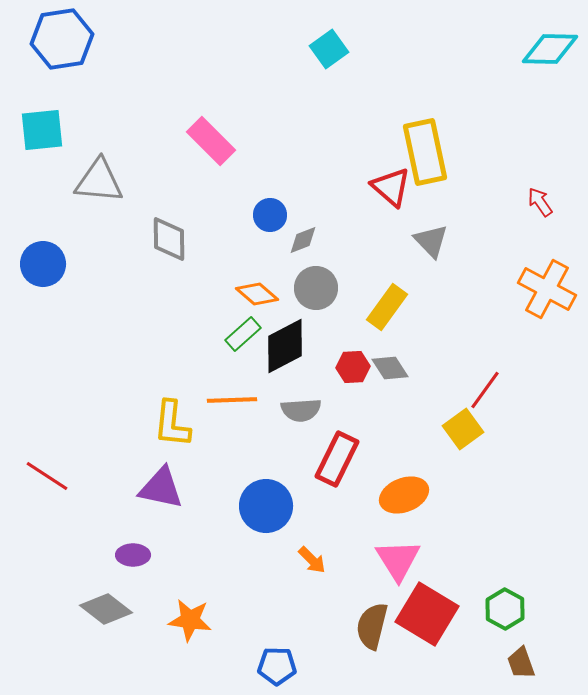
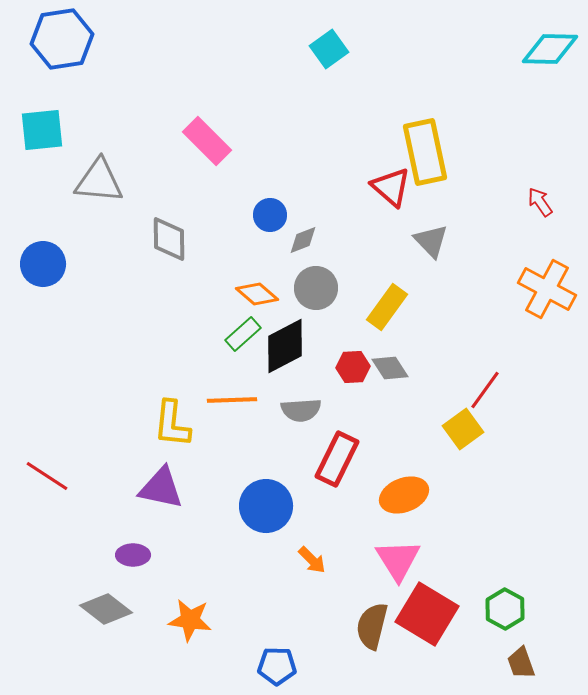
pink rectangle at (211, 141): moved 4 px left
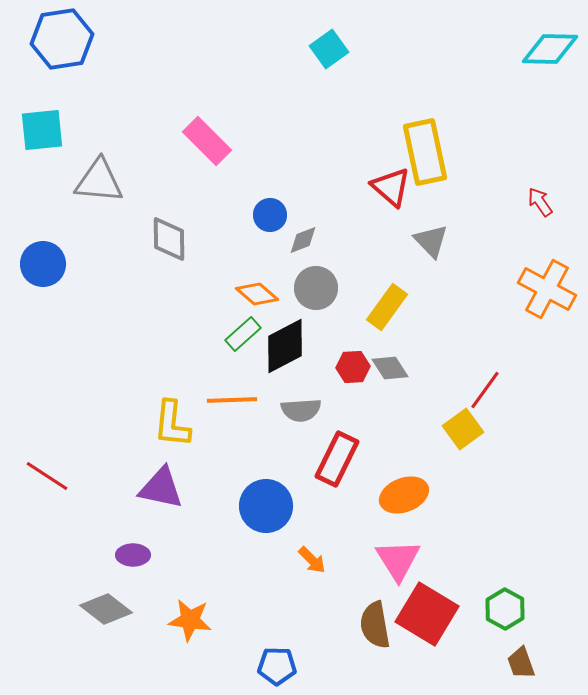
brown semicircle at (372, 626): moved 3 px right, 1 px up; rotated 24 degrees counterclockwise
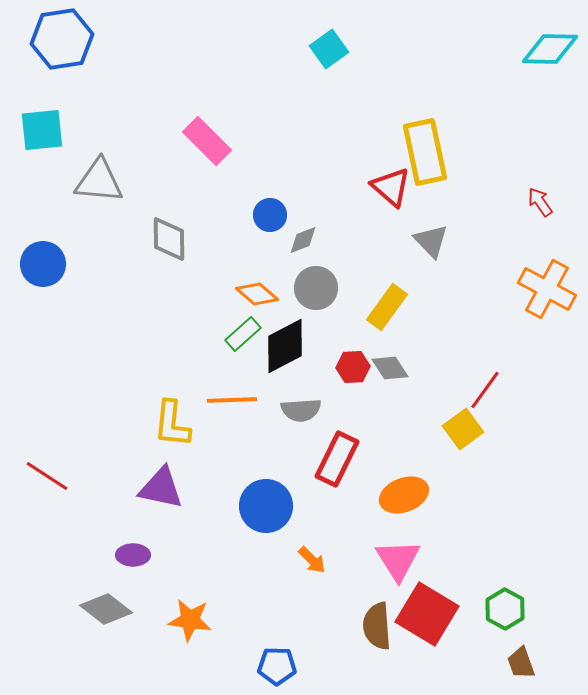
brown semicircle at (375, 625): moved 2 px right, 1 px down; rotated 6 degrees clockwise
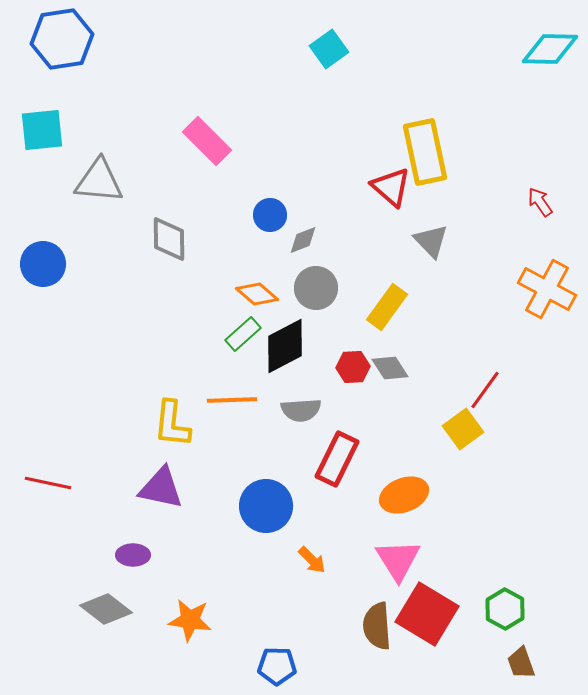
red line at (47, 476): moved 1 px right, 7 px down; rotated 21 degrees counterclockwise
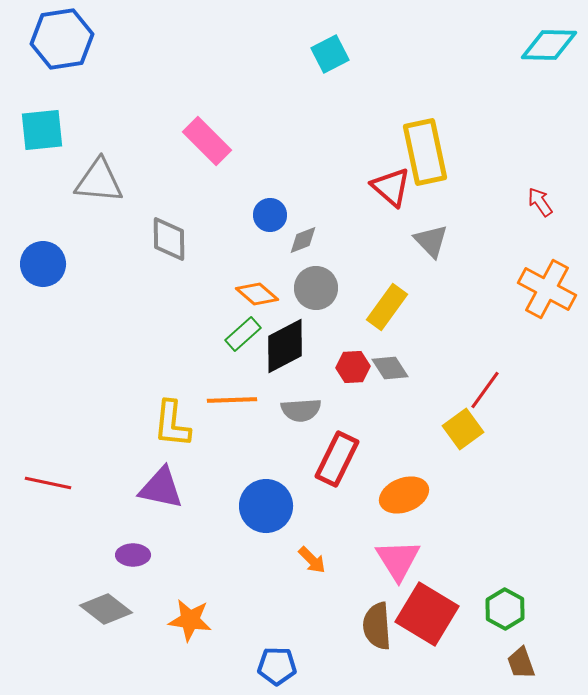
cyan square at (329, 49): moved 1 px right, 5 px down; rotated 9 degrees clockwise
cyan diamond at (550, 49): moved 1 px left, 4 px up
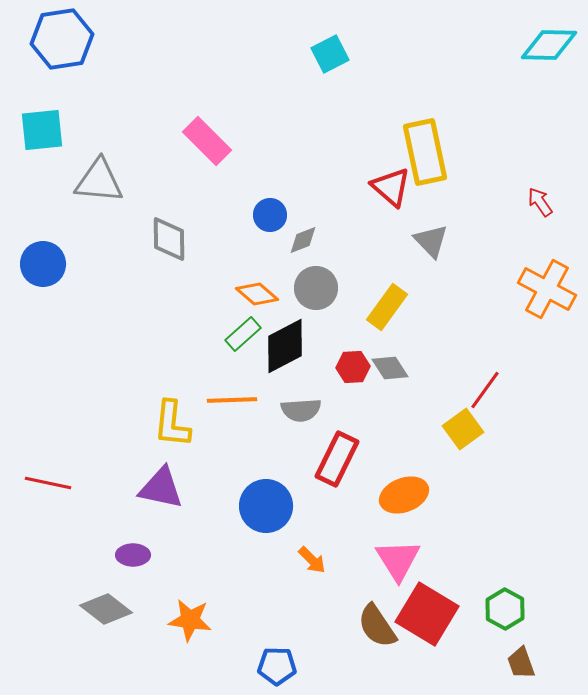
brown semicircle at (377, 626): rotated 30 degrees counterclockwise
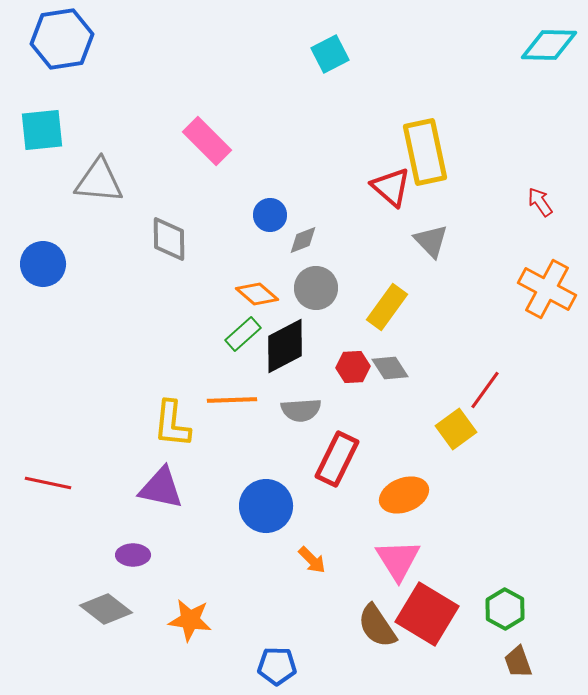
yellow square at (463, 429): moved 7 px left
brown trapezoid at (521, 663): moved 3 px left, 1 px up
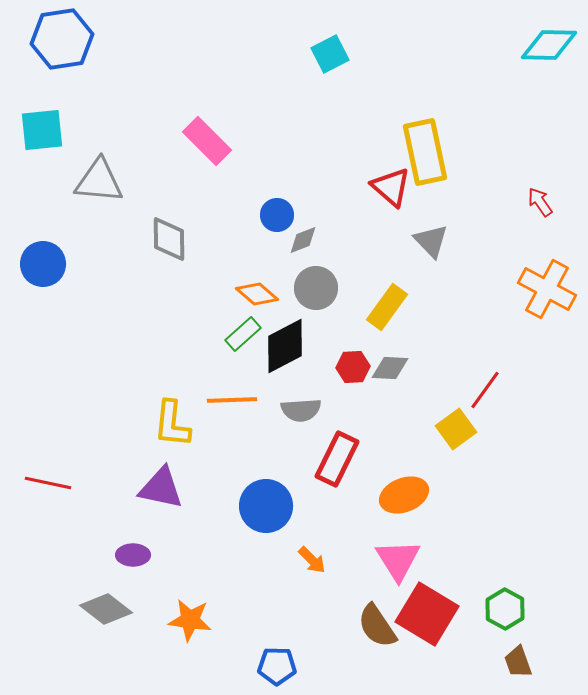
blue circle at (270, 215): moved 7 px right
gray diamond at (390, 368): rotated 54 degrees counterclockwise
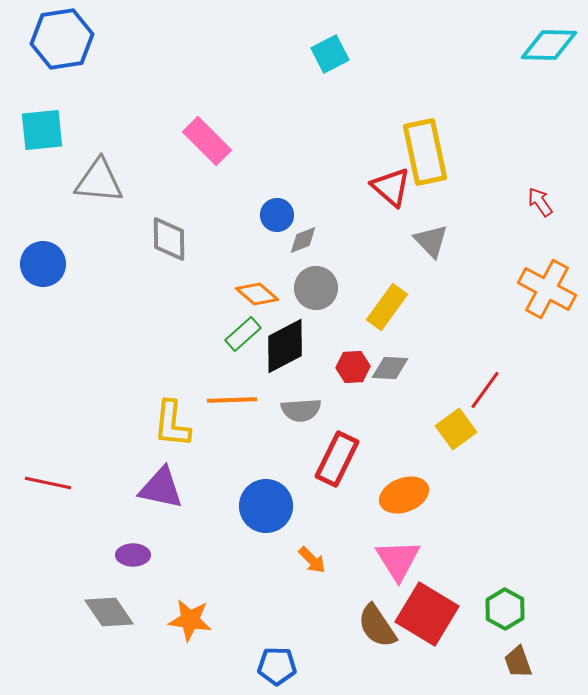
gray diamond at (106, 609): moved 3 px right, 3 px down; rotated 18 degrees clockwise
